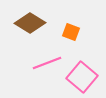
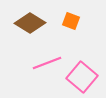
orange square: moved 11 px up
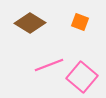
orange square: moved 9 px right, 1 px down
pink line: moved 2 px right, 2 px down
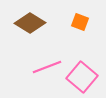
pink line: moved 2 px left, 2 px down
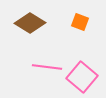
pink line: rotated 28 degrees clockwise
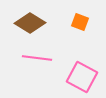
pink line: moved 10 px left, 9 px up
pink square: rotated 12 degrees counterclockwise
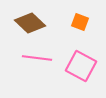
brown diamond: rotated 12 degrees clockwise
pink square: moved 1 px left, 11 px up
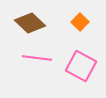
orange square: rotated 24 degrees clockwise
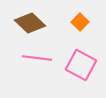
pink square: moved 1 px up
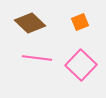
orange square: rotated 24 degrees clockwise
pink square: rotated 16 degrees clockwise
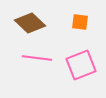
orange square: rotated 30 degrees clockwise
pink square: rotated 24 degrees clockwise
